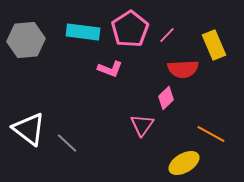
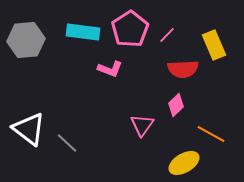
pink diamond: moved 10 px right, 7 px down
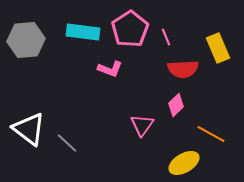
pink line: moved 1 px left, 2 px down; rotated 66 degrees counterclockwise
yellow rectangle: moved 4 px right, 3 px down
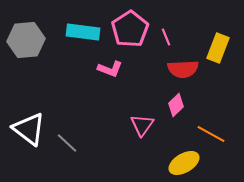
yellow rectangle: rotated 44 degrees clockwise
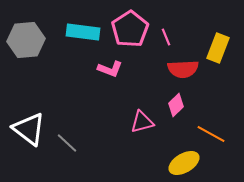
pink triangle: moved 3 px up; rotated 40 degrees clockwise
